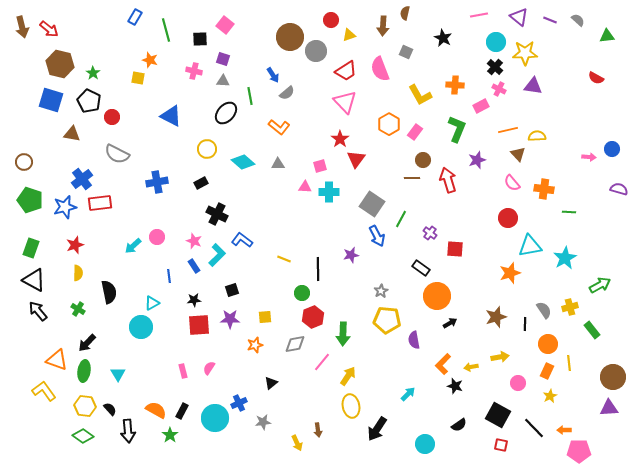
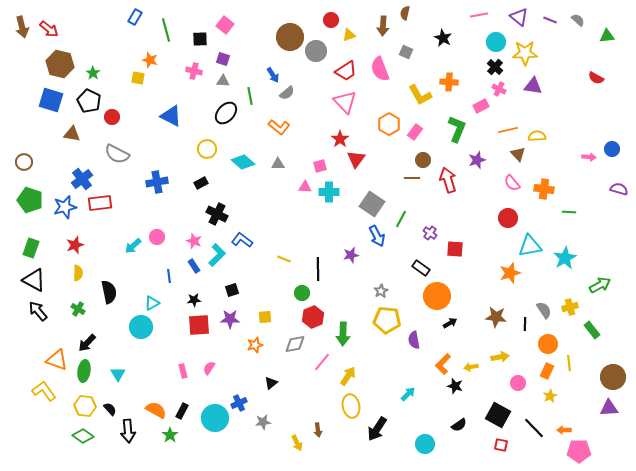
orange cross at (455, 85): moved 6 px left, 3 px up
brown star at (496, 317): rotated 25 degrees clockwise
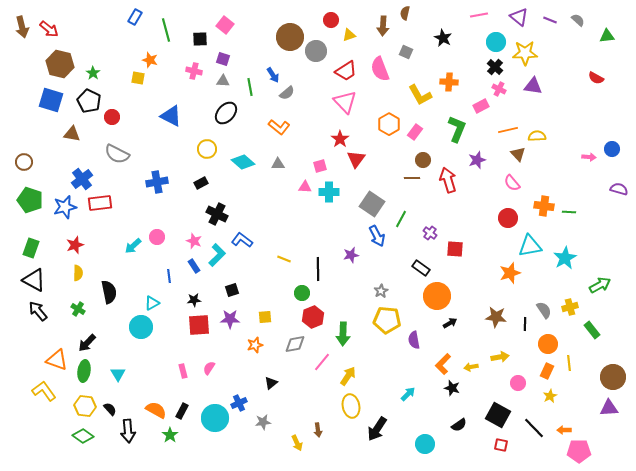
green line at (250, 96): moved 9 px up
orange cross at (544, 189): moved 17 px down
black star at (455, 386): moved 3 px left, 2 px down
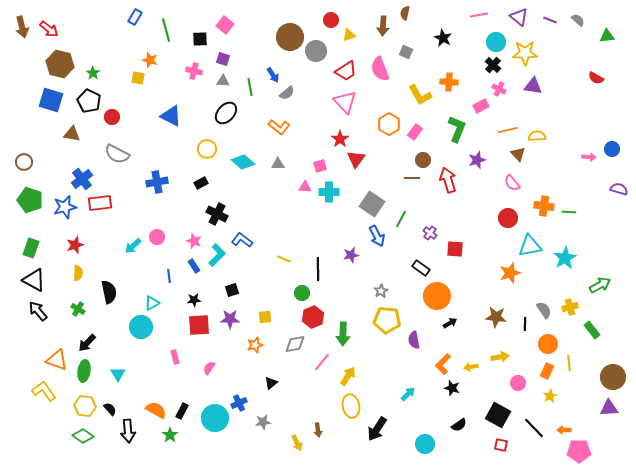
black cross at (495, 67): moved 2 px left, 2 px up
pink rectangle at (183, 371): moved 8 px left, 14 px up
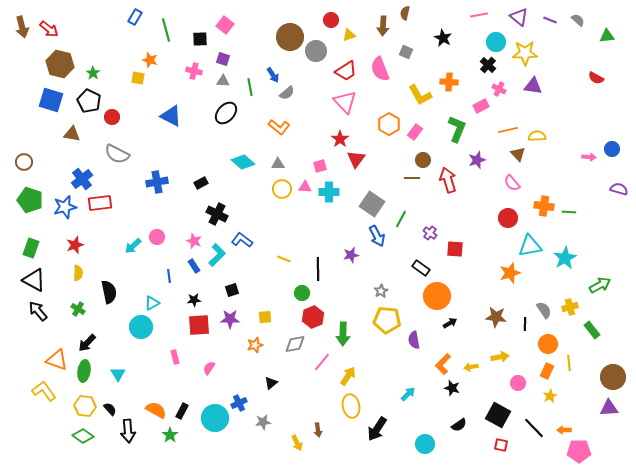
black cross at (493, 65): moved 5 px left
yellow circle at (207, 149): moved 75 px right, 40 px down
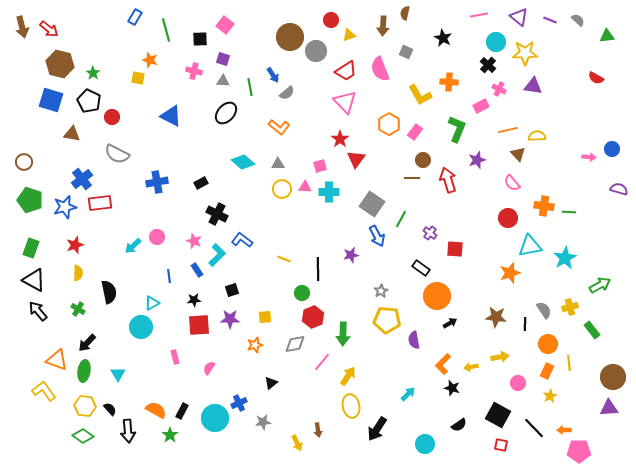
blue rectangle at (194, 266): moved 3 px right, 4 px down
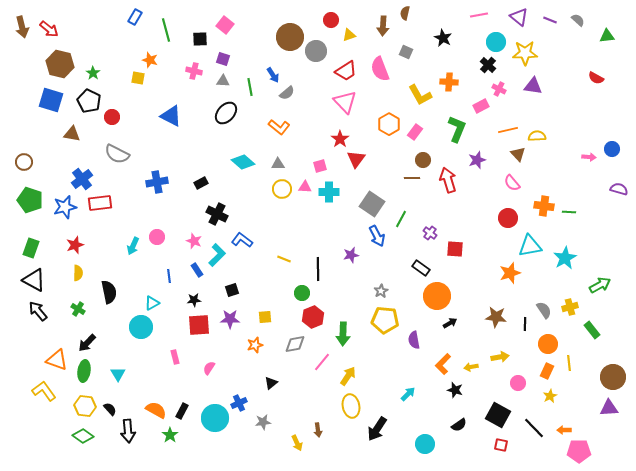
cyan arrow at (133, 246): rotated 24 degrees counterclockwise
yellow pentagon at (387, 320): moved 2 px left
black star at (452, 388): moved 3 px right, 2 px down
